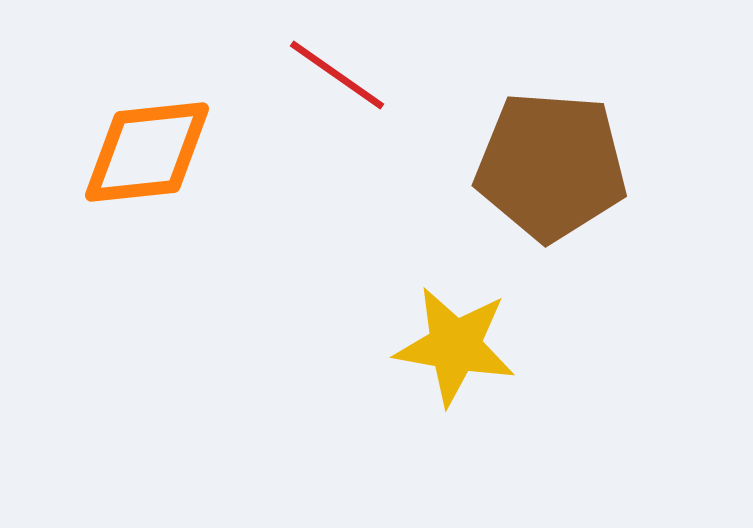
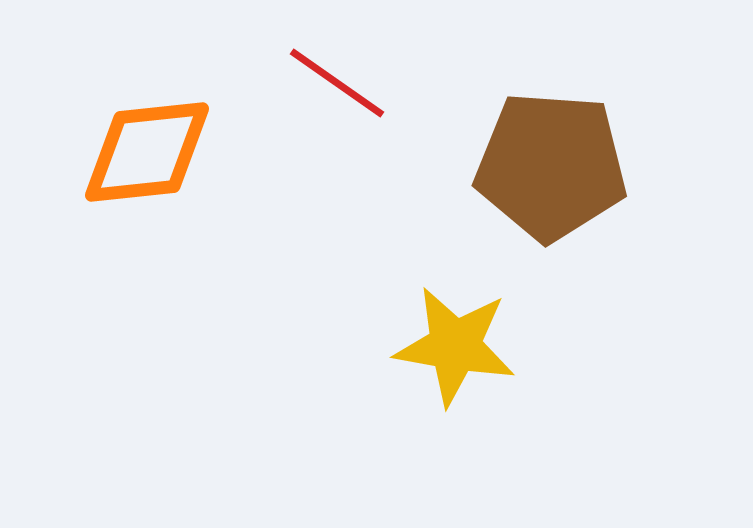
red line: moved 8 px down
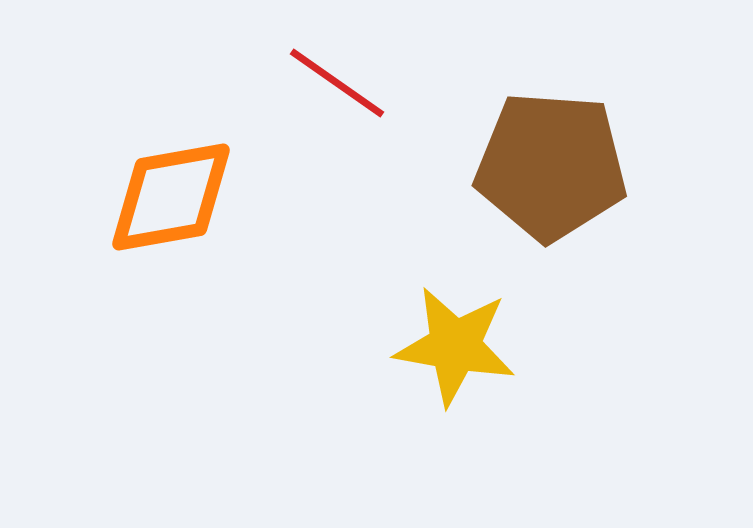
orange diamond: moved 24 px right, 45 px down; rotated 4 degrees counterclockwise
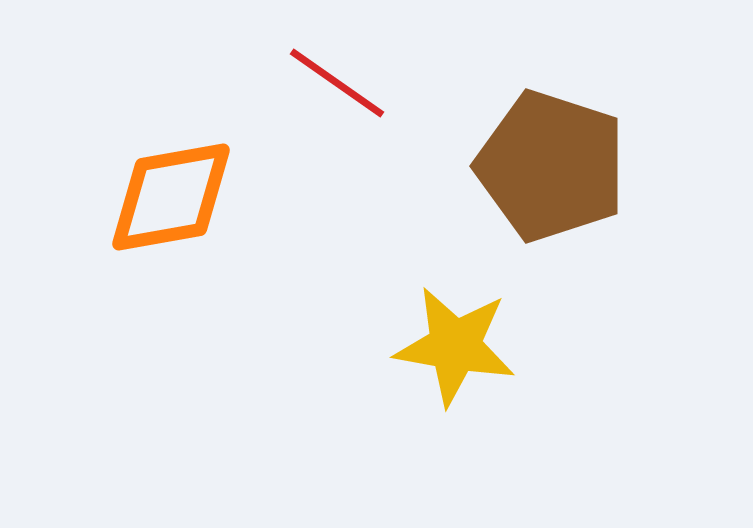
brown pentagon: rotated 14 degrees clockwise
